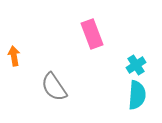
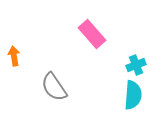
pink rectangle: rotated 20 degrees counterclockwise
cyan cross: rotated 12 degrees clockwise
cyan semicircle: moved 4 px left
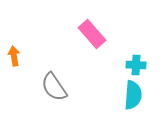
cyan cross: rotated 24 degrees clockwise
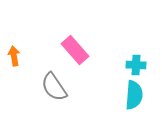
pink rectangle: moved 17 px left, 16 px down
cyan semicircle: moved 1 px right
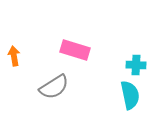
pink rectangle: rotated 32 degrees counterclockwise
gray semicircle: rotated 88 degrees counterclockwise
cyan semicircle: moved 4 px left; rotated 16 degrees counterclockwise
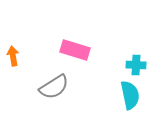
orange arrow: moved 1 px left
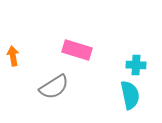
pink rectangle: moved 2 px right
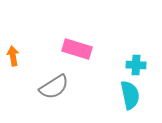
pink rectangle: moved 1 px up
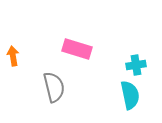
cyan cross: rotated 12 degrees counterclockwise
gray semicircle: rotated 72 degrees counterclockwise
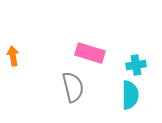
pink rectangle: moved 13 px right, 4 px down
gray semicircle: moved 19 px right
cyan semicircle: rotated 12 degrees clockwise
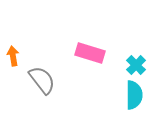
cyan cross: rotated 36 degrees counterclockwise
gray semicircle: moved 31 px left, 7 px up; rotated 24 degrees counterclockwise
cyan semicircle: moved 4 px right
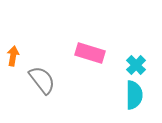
orange arrow: rotated 18 degrees clockwise
